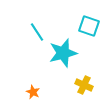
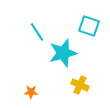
yellow cross: moved 4 px left
orange star: moved 2 px left; rotated 24 degrees counterclockwise
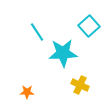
cyan square: rotated 30 degrees clockwise
cyan star: rotated 12 degrees clockwise
orange star: moved 4 px left
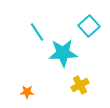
yellow cross: rotated 36 degrees clockwise
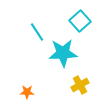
cyan square: moved 9 px left, 5 px up
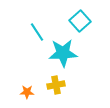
yellow cross: moved 24 px left; rotated 18 degrees clockwise
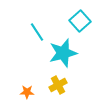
cyan star: rotated 12 degrees counterclockwise
yellow cross: moved 2 px right; rotated 18 degrees counterclockwise
